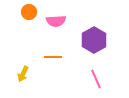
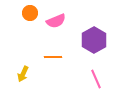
orange circle: moved 1 px right, 1 px down
pink semicircle: rotated 18 degrees counterclockwise
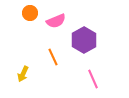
purple hexagon: moved 10 px left
orange line: rotated 66 degrees clockwise
pink line: moved 3 px left
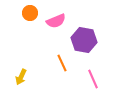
purple hexagon: rotated 20 degrees counterclockwise
orange line: moved 9 px right, 6 px down
yellow arrow: moved 2 px left, 3 px down
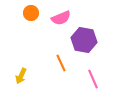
orange circle: moved 1 px right
pink semicircle: moved 5 px right, 3 px up
orange line: moved 1 px left
yellow arrow: moved 1 px up
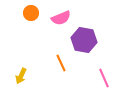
pink line: moved 11 px right, 1 px up
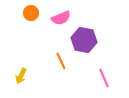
orange line: moved 2 px up
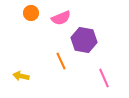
yellow arrow: rotated 77 degrees clockwise
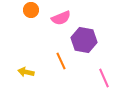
orange circle: moved 3 px up
yellow arrow: moved 5 px right, 4 px up
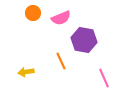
orange circle: moved 2 px right, 3 px down
yellow arrow: rotated 21 degrees counterclockwise
